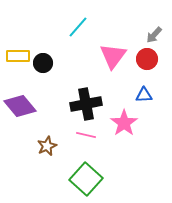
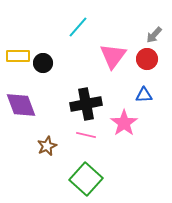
purple diamond: moved 1 px right, 1 px up; rotated 20 degrees clockwise
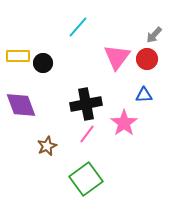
pink triangle: moved 4 px right, 1 px down
pink line: moved 1 px right, 1 px up; rotated 66 degrees counterclockwise
green square: rotated 12 degrees clockwise
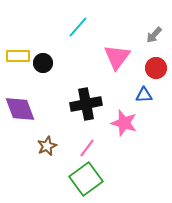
red circle: moved 9 px right, 9 px down
purple diamond: moved 1 px left, 4 px down
pink star: rotated 20 degrees counterclockwise
pink line: moved 14 px down
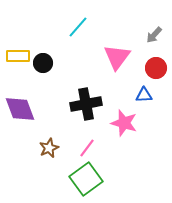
brown star: moved 2 px right, 2 px down
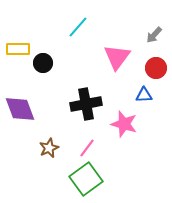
yellow rectangle: moved 7 px up
pink star: moved 1 px down
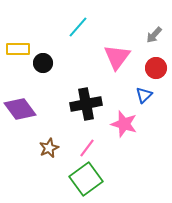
blue triangle: rotated 42 degrees counterclockwise
purple diamond: rotated 16 degrees counterclockwise
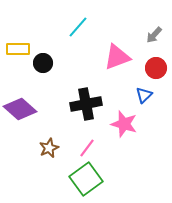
pink triangle: rotated 32 degrees clockwise
purple diamond: rotated 12 degrees counterclockwise
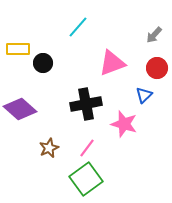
pink triangle: moved 5 px left, 6 px down
red circle: moved 1 px right
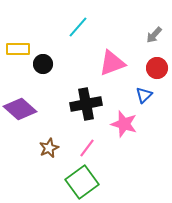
black circle: moved 1 px down
green square: moved 4 px left, 3 px down
